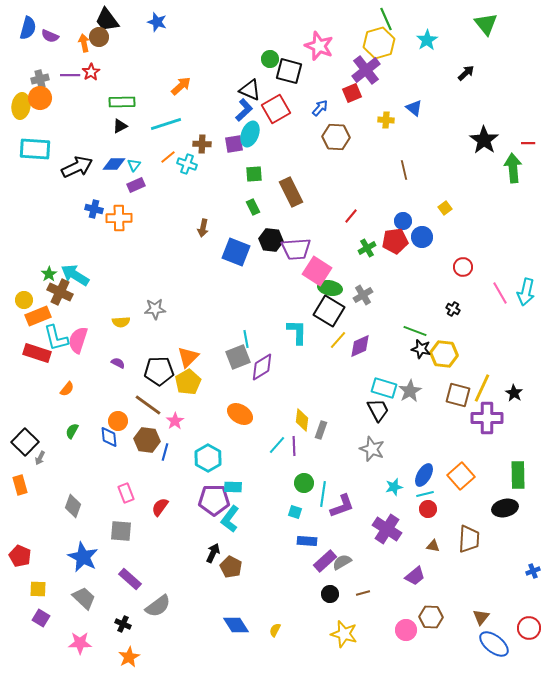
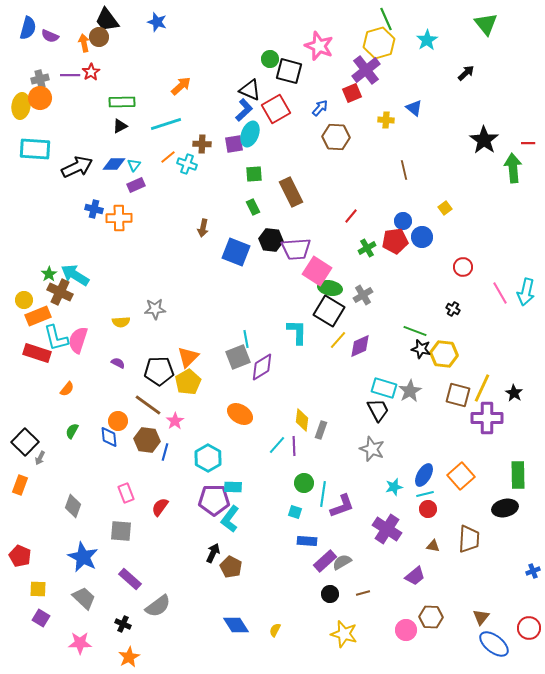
orange rectangle at (20, 485): rotated 36 degrees clockwise
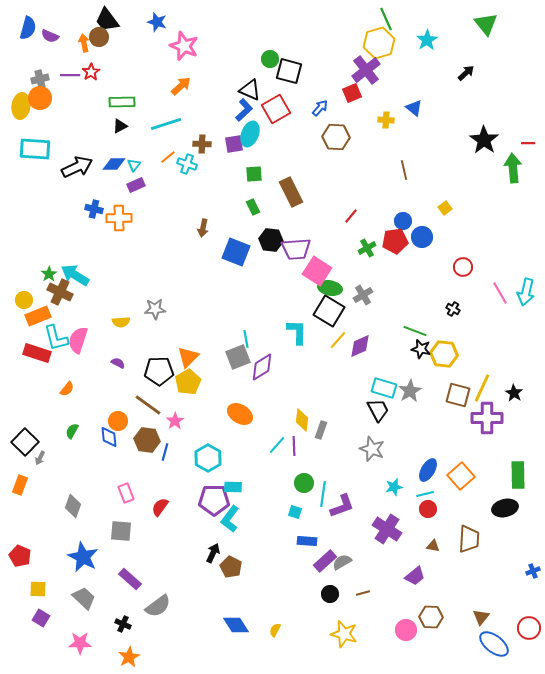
pink star at (319, 46): moved 135 px left
blue ellipse at (424, 475): moved 4 px right, 5 px up
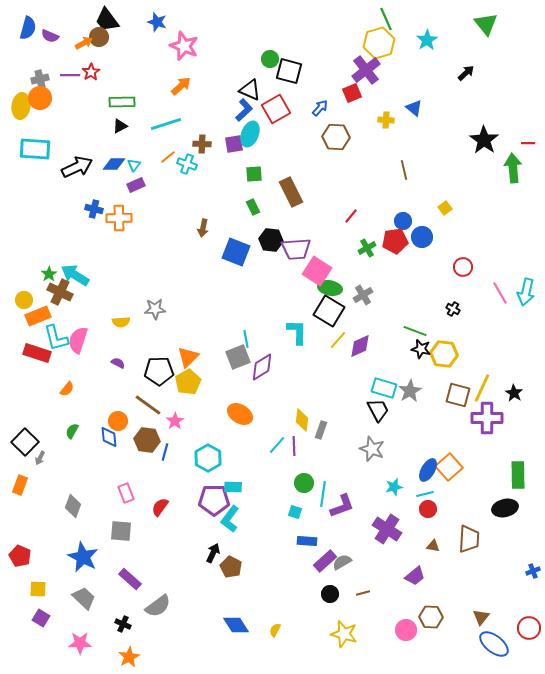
orange arrow at (84, 43): rotated 72 degrees clockwise
orange square at (461, 476): moved 12 px left, 9 px up
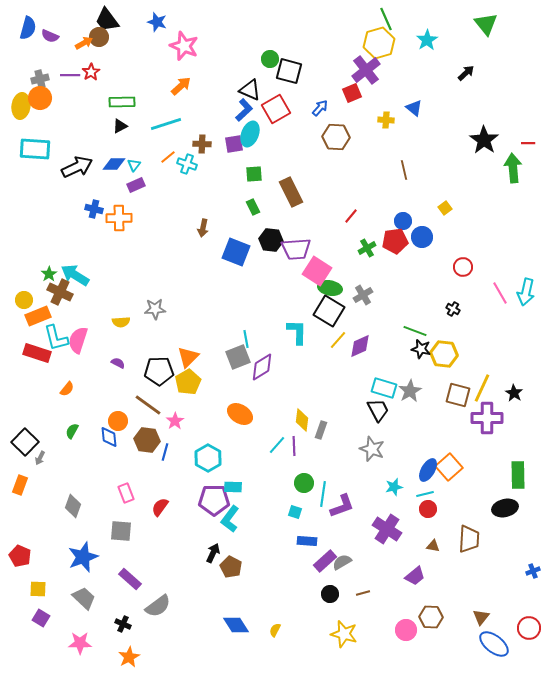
blue star at (83, 557): rotated 24 degrees clockwise
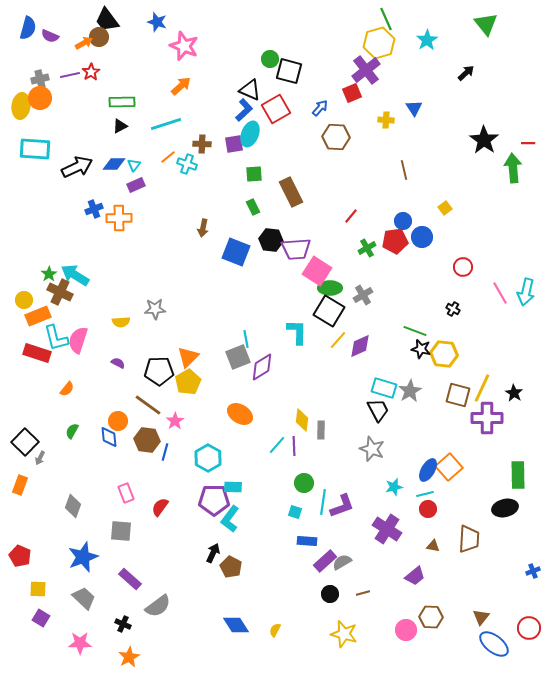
purple line at (70, 75): rotated 12 degrees counterclockwise
blue triangle at (414, 108): rotated 18 degrees clockwise
blue cross at (94, 209): rotated 36 degrees counterclockwise
green ellipse at (330, 288): rotated 10 degrees counterclockwise
gray rectangle at (321, 430): rotated 18 degrees counterclockwise
cyan line at (323, 494): moved 8 px down
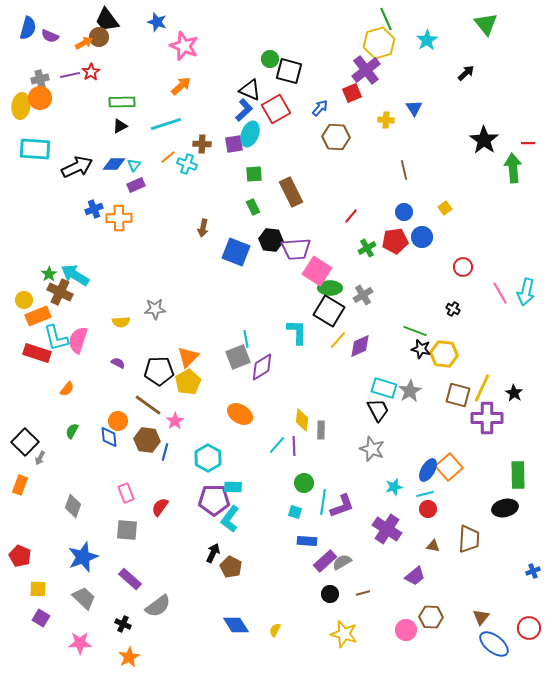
blue circle at (403, 221): moved 1 px right, 9 px up
gray square at (121, 531): moved 6 px right, 1 px up
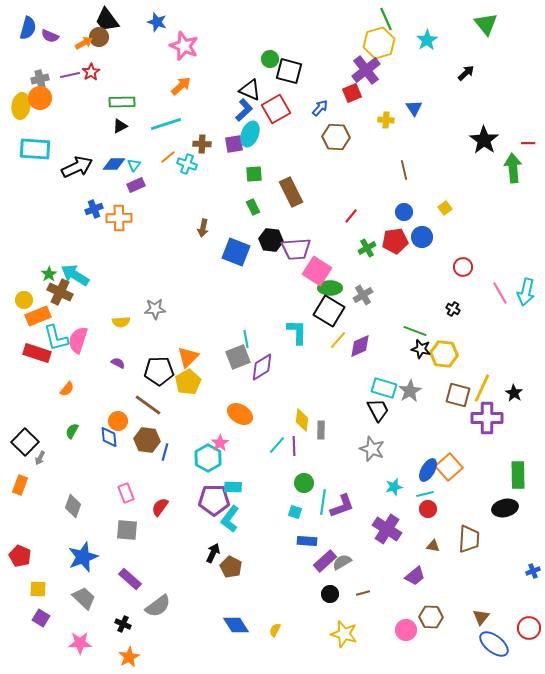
pink star at (175, 421): moved 45 px right, 22 px down
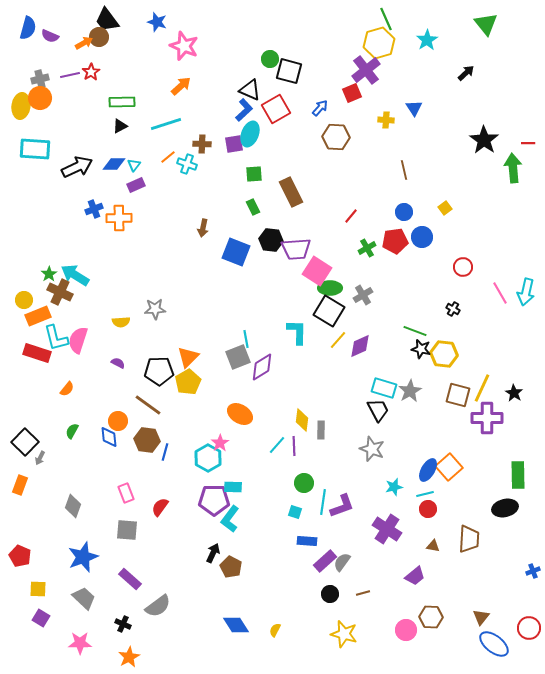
gray semicircle at (342, 562): rotated 24 degrees counterclockwise
